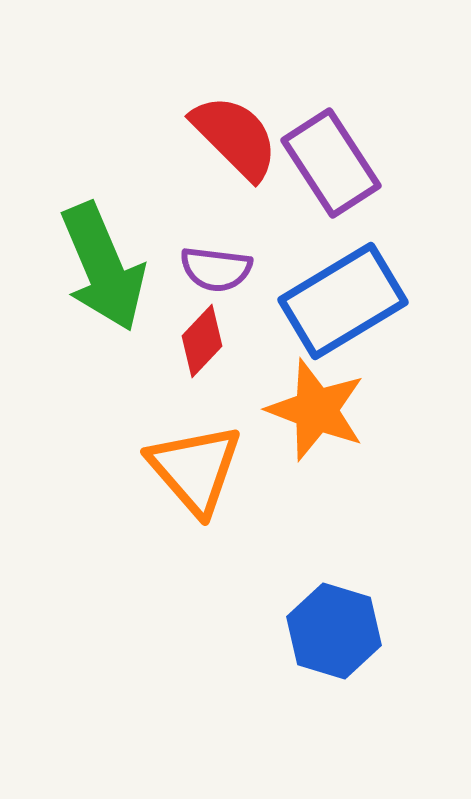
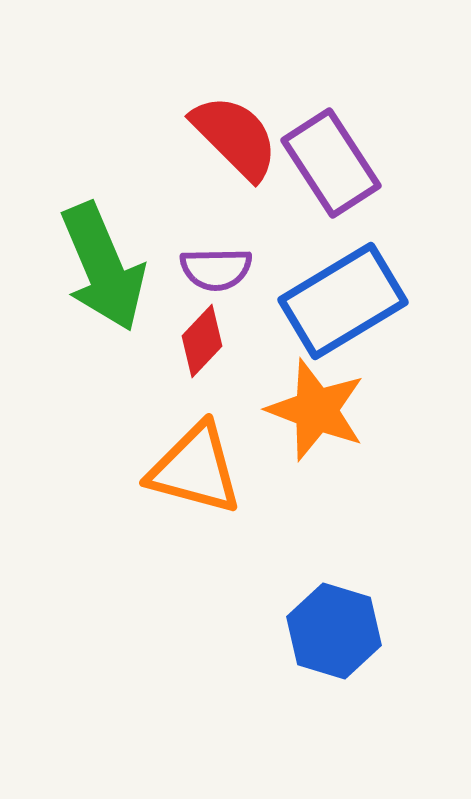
purple semicircle: rotated 8 degrees counterclockwise
orange triangle: rotated 34 degrees counterclockwise
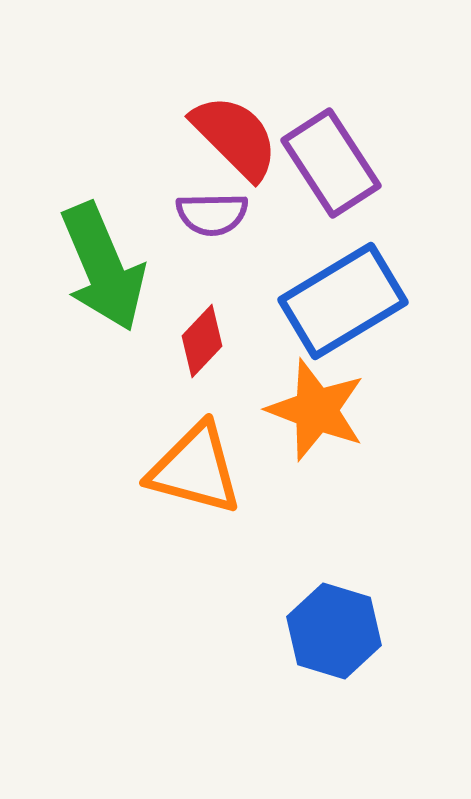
purple semicircle: moved 4 px left, 55 px up
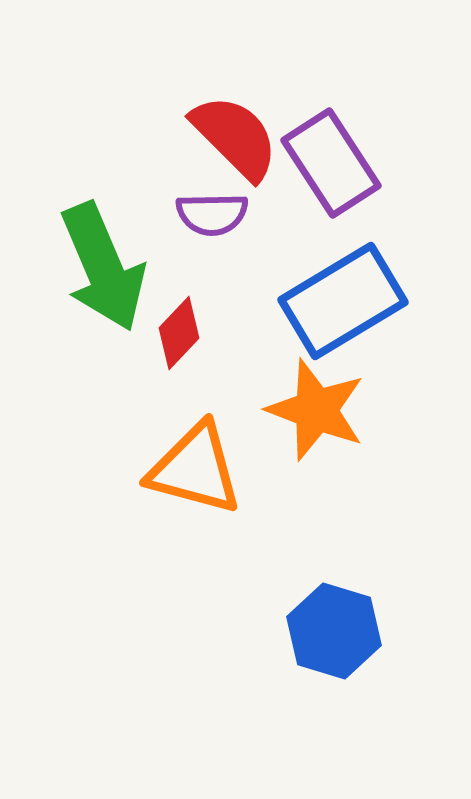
red diamond: moved 23 px left, 8 px up
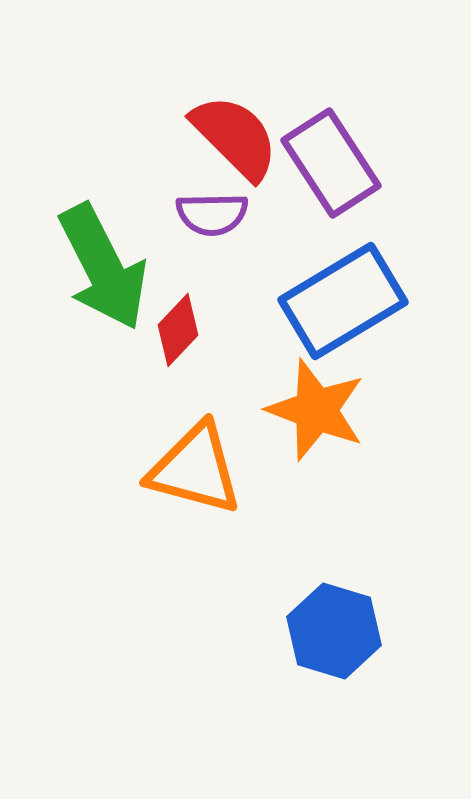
green arrow: rotated 4 degrees counterclockwise
red diamond: moved 1 px left, 3 px up
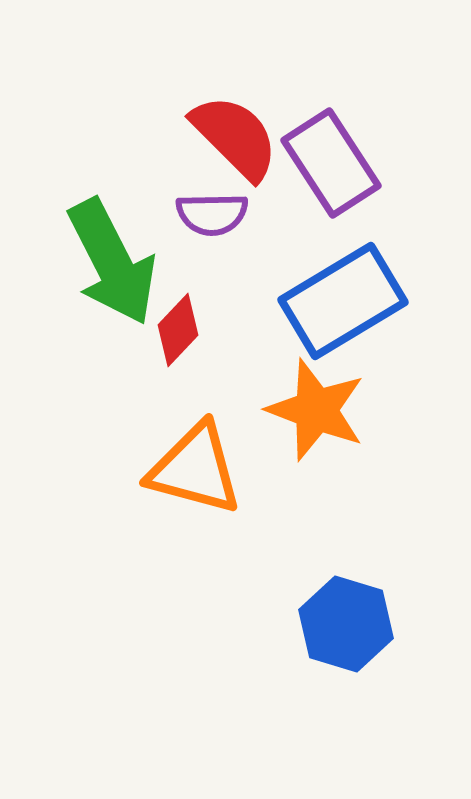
green arrow: moved 9 px right, 5 px up
blue hexagon: moved 12 px right, 7 px up
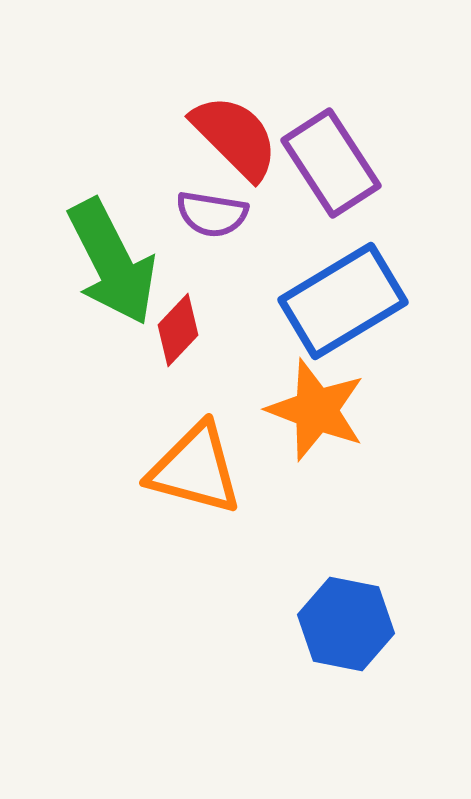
purple semicircle: rotated 10 degrees clockwise
blue hexagon: rotated 6 degrees counterclockwise
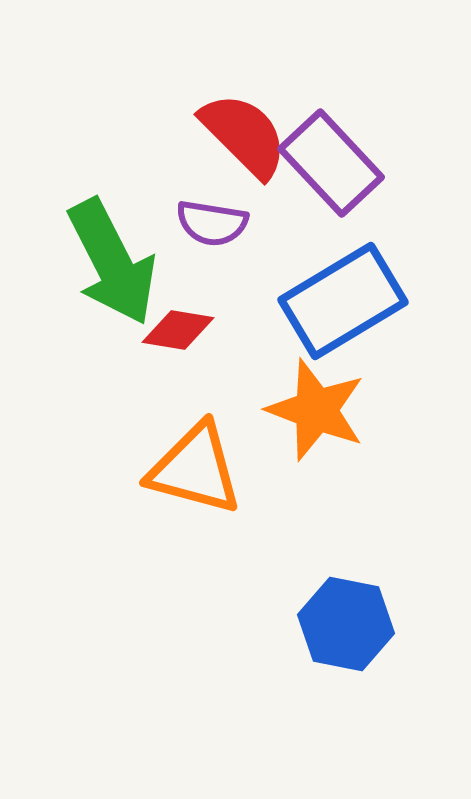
red semicircle: moved 9 px right, 2 px up
purple rectangle: rotated 10 degrees counterclockwise
purple semicircle: moved 9 px down
red diamond: rotated 56 degrees clockwise
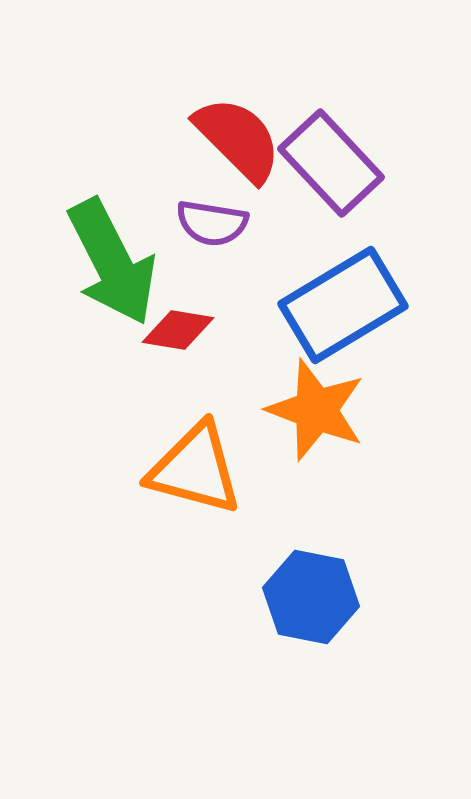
red semicircle: moved 6 px left, 4 px down
blue rectangle: moved 4 px down
blue hexagon: moved 35 px left, 27 px up
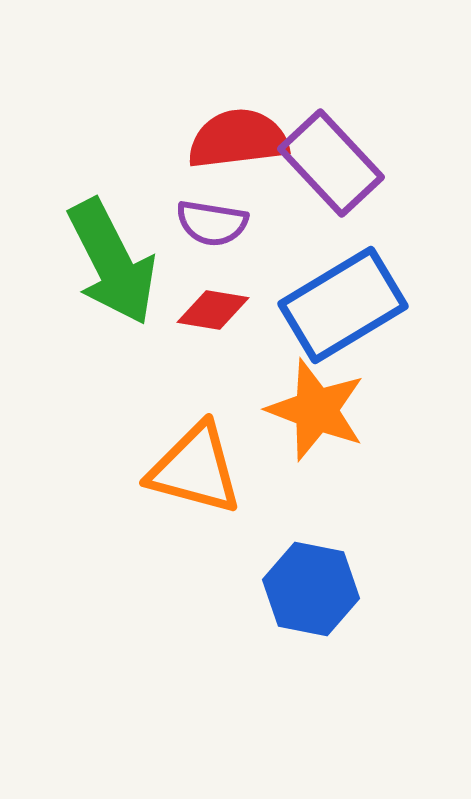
red semicircle: rotated 52 degrees counterclockwise
red diamond: moved 35 px right, 20 px up
blue hexagon: moved 8 px up
